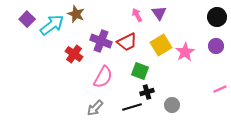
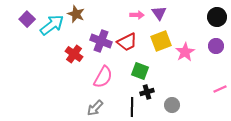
pink arrow: rotated 120 degrees clockwise
yellow square: moved 4 px up; rotated 10 degrees clockwise
black line: rotated 72 degrees counterclockwise
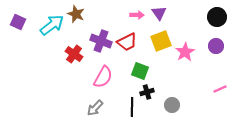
purple square: moved 9 px left, 3 px down; rotated 21 degrees counterclockwise
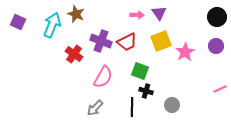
cyan arrow: rotated 30 degrees counterclockwise
black cross: moved 1 px left, 1 px up; rotated 32 degrees clockwise
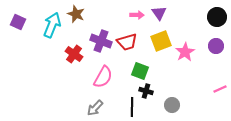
red trapezoid: rotated 10 degrees clockwise
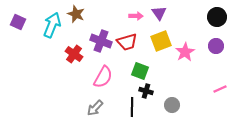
pink arrow: moved 1 px left, 1 px down
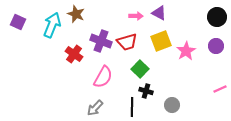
purple triangle: rotated 28 degrees counterclockwise
pink star: moved 1 px right, 1 px up
green square: moved 2 px up; rotated 24 degrees clockwise
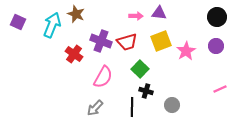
purple triangle: rotated 21 degrees counterclockwise
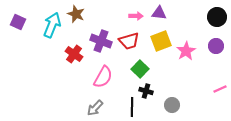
red trapezoid: moved 2 px right, 1 px up
